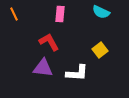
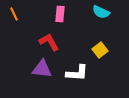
purple triangle: moved 1 px left, 1 px down
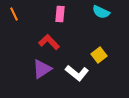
red L-shape: rotated 15 degrees counterclockwise
yellow square: moved 1 px left, 5 px down
purple triangle: rotated 40 degrees counterclockwise
white L-shape: rotated 35 degrees clockwise
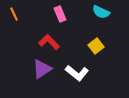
pink rectangle: rotated 28 degrees counterclockwise
yellow square: moved 3 px left, 9 px up
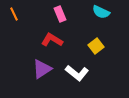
red L-shape: moved 3 px right, 2 px up; rotated 15 degrees counterclockwise
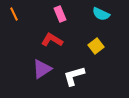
cyan semicircle: moved 2 px down
white L-shape: moved 3 px left, 3 px down; rotated 125 degrees clockwise
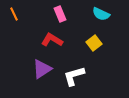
yellow square: moved 2 px left, 3 px up
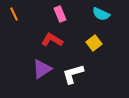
white L-shape: moved 1 px left, 2 px up
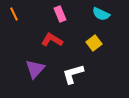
purple triangle: moved 7 px left; rotated 15 degrees counterclockwise
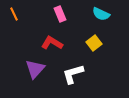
red L-shape: moved 3 px down
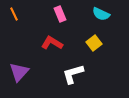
purple triangle: moved 16 px left, 3 px down
